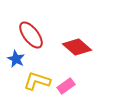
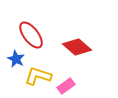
yellow L-shape: moved 1 px right, 5 px up
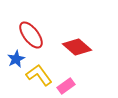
blue star: rotated 18 degrees clockwise
yellow L-shape: moved 1 px right, 1 px up; rotated 36 degrees clockwise
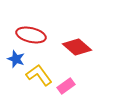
red ellipse: rotated 40 degrees counterclockwise
blue star: rotated 24 degrees counterclockwise
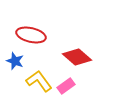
red diamond: moved 10 px down
blue star: moved 1 px left, 2 px down
yellow L-shape: moved 6 px down
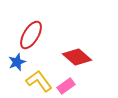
red ellipse: rotated 72 degrees counterclockwise
blue star: moved 2 px right, 1 px down; rotated 30 degrees clockwise
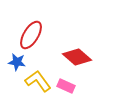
blue star: rotated 30 degrees clockwise
yellow L-shape: moved 1 px left
pink rectangle: rotated 60 degrees clockwise
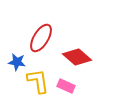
red ellipse: moved 10 px right, 3 px down
yellow L-shape: rotated 28 degrees clockwise
